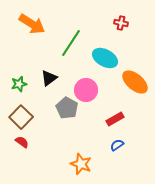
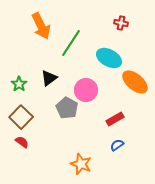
orange arrow: moved 9 px right, 2 px down; rotated 32 degrees clockwise
cyan ellipse: moved 4 px right
green star: rotated 21 degrees counterclockwise
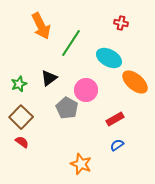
green star: rotated 14 degrees clockwise
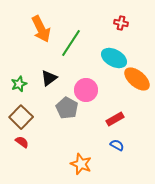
orange arrow: moved 3 px down
cyan ellipse: moved 5 px right
orange ellipse: moved 2 px right, 3 px up
blue semicircle: rotated 64 degrees clockwise
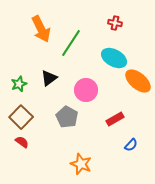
red cross: moved 6 px left
orange ellipse: moved 1 px right, 2 px down
gray pentagon: moved 9 px down
blue semicircle: moved 14 px right; rotated 104 degrees clockwise
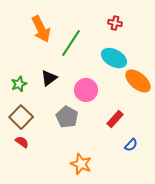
red rectangle: rotated 18 degrees counterclockwise
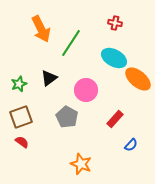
orange ellipse: moved 2 px up
brown square: rotated 25 degrees clockwise
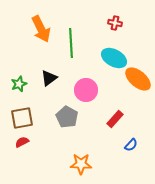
green line: rotated 36 degrees counterclockwise
brown square: moved 1 px right, 1 px down; rotated 10 degrees clockwise
red semicircle: rotated 64 degrees counterclockwise
orange star: rotated 20 degrees counterclockwise
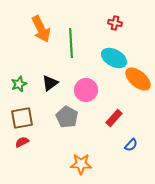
black triangle: moved 1 px right, 5 px down
red rectangle: moved 1 px left, 1 px up
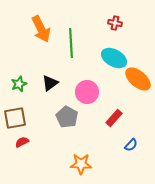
pink circle: moved 1 px right, 2 px down
brown square: moved 7 px left
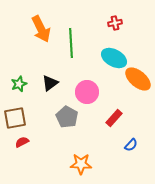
red cross: rotated 24 degrees counterclockwise
